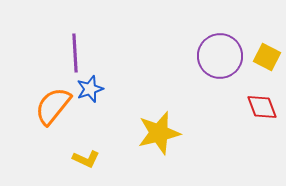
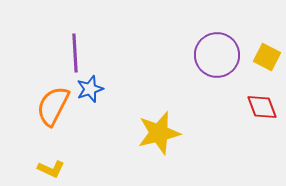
purple circle: moved 3 px left, 1 px up
orange semicircle: rotated 12 degrees counterclockwise
yellow L-shape: moved 35 px left, 10 px down
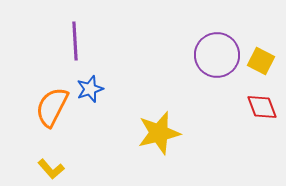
purple line: moved 12 px up
yellow square: moved 6 px left, 4 px down
orange semicircle: moved 1 px left, 1 px down
yellow L-shape: rotated 24 degrees clockwise
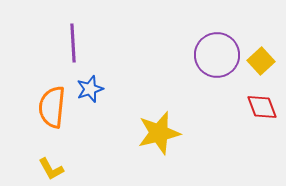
purple line: moved 2 px left, 2 px down
yellow square: rotated 20 degrees clockwise
orange semicircle: rotated 21 degrees counterclockwise
yellow L-shape: rotated 12 degrees clockwise
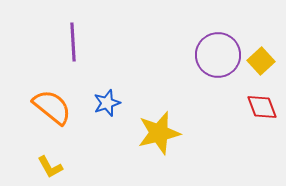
purple line: moved 1 px up
purple circle: moved 1 px right
blue star: moved 17 px right, 14 px down
orange semicircle: rotated 123 degrees clockwise
yellow L-shape: moved 1 px left, 2 px up
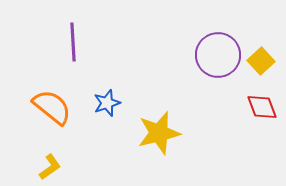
yellow L-shape: rotated 96 degrees counterclockwise
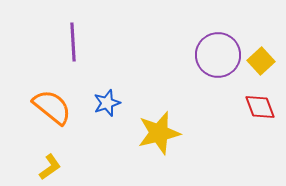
red diamond: moved 2 px left
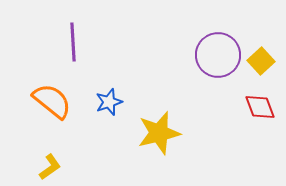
blue star: moved 2 px right, 1 px up
orange semicircle: moved 6 px up
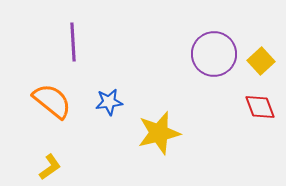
purple circle: moved 4 px left, 1 px up
blue star: rotated 12 degrees clockwise
